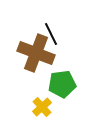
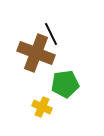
green pentagon: moved 3 px right
yellow cross: rotated 24 degrees counterclockwise
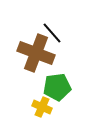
black line: moved 1 px right, 1 px up; rotated 15 degrees counterclockwise
green pentagon: moved 8 px left, 3 px down
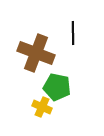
black line: moved 21 px right; rotated 40 degrees clockwise
green pentagon: rotated 20 degrees clockwise
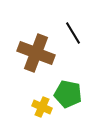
black line: rotated 30 degrees counterclockwise
green pentagon: moved 11 px right, 7 px down
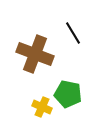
brown cross: moved 1 px left, 1 px down
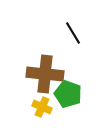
brown cross: moved 10 px right, 20 px down; rotated 15 degrees counterclockwise
green pentagon: rotated 8 degrees clockwise
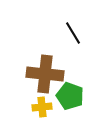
green pentagon: moved 2 px right, 2 px down
yellow cross: rotated 30 degrees counterclockwise
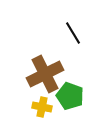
brown cross: rotated 33 degrees counterclockwise
yellow cross: rotated 18 degrees clockwise
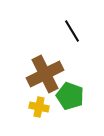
black line: moved 1 px left, 2 px up
yellow cross: moved 3 px left
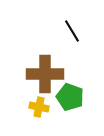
brown cross: rotated 27 degrees clockwise
green pentagon: moved 1 px down
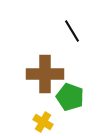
yellow cross: moved 4 px right, 15 px down; rotated 18 degrees clockwise
